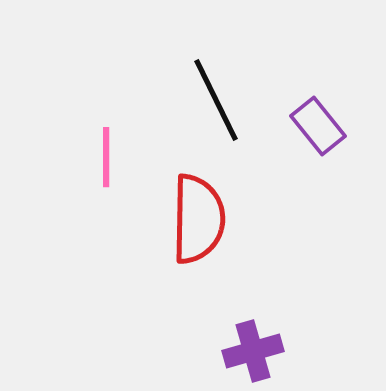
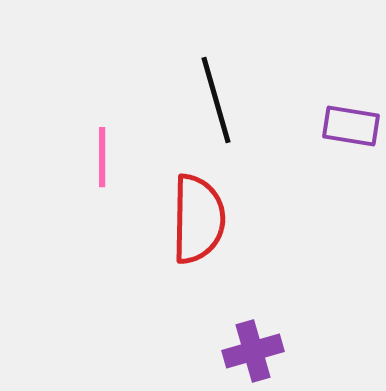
black line: rotated 10 degrees clockwise
purple rectangle: moved 33 px right; rotated 42 degrees counterclockwise
pink line: moved 4 px left
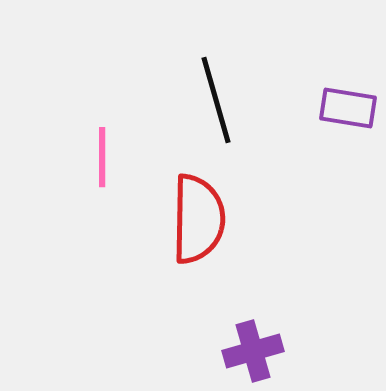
purple rectangle: moved 3 px left, 18 px up
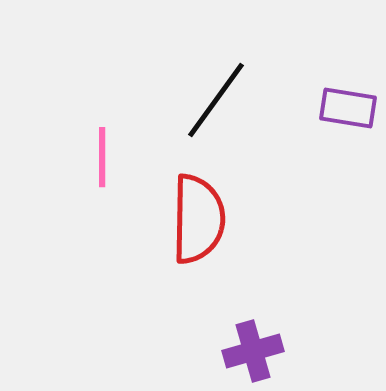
black line: rotated 52 degrees clockwise
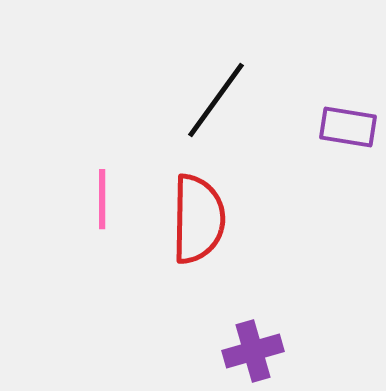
purple rectangle: moved 19 px down
pink line: moved 42 px down
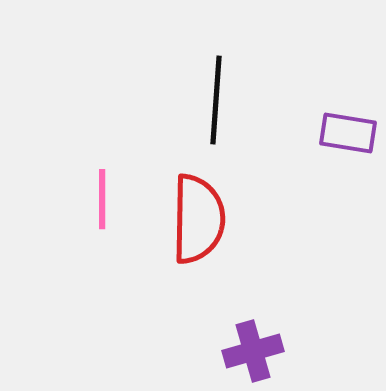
black line: rotated 32 degrees counterclockwise
purple rectangle: moved 6 px down
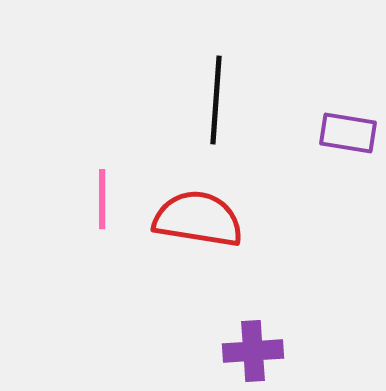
red semicircle: rotated 82 degrees counterclockwise
purple cross: rotated 12 degrees clockwise
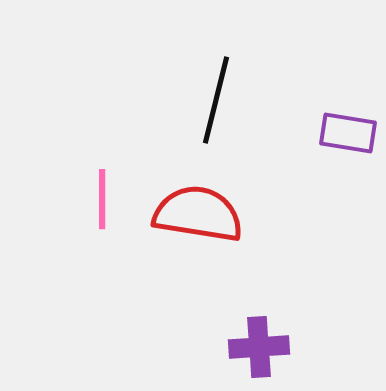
black line: rotated 10 degrees clockwise
red semicircle: moved 5 px up
purple cross: moved 6 px right, 4 px up
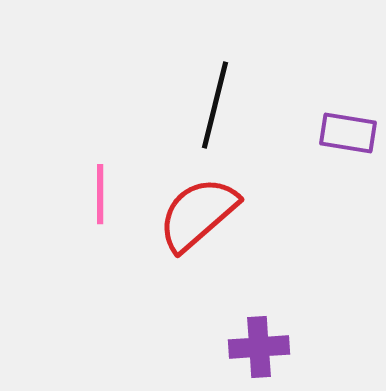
black line: moved 1 px left, 5 px down
pink line: moved 2 px left, 5 px up
red semicircle: rotated 50 degrees counterclockwise
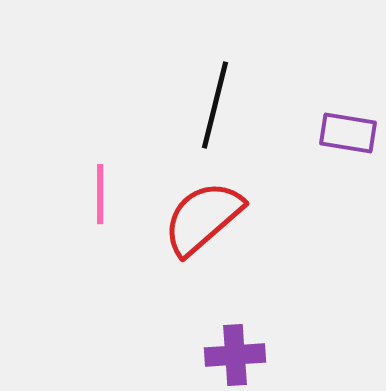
red semicircle: moved 5 px right, 4 px down
purple cross: moved 24 px left, 8 px down
